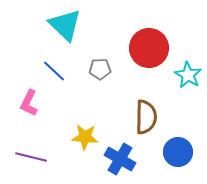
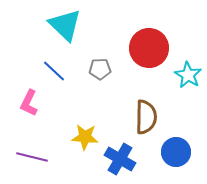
blue circle: moved 2 px left
purple line: moved 1 px right
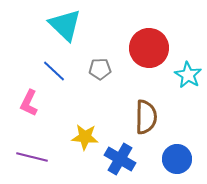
blue circle: moved 1 px right, 7 px down
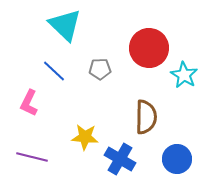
cyan star: moved 4 px left
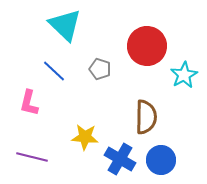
red circle: moved 2 px left, 2 px up
gray pentagon: rotated 20 degrees clockwise
cyan star: rotated 12 degrees clockwise
pink L-shape: rotated 12 degrees counterclockwise
blue circle: moved 16 px left, 1 px down
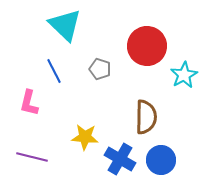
blue line: rotated 20 degrees clockwise
